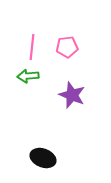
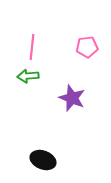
pink pentagon: moved 20 px right
purple star: moved 3 px down
black ellipse: moved 2 px down
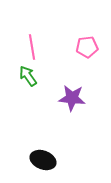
pink line: rotated 15 degrees counterclockwise
green arrow: rotated 60 degrees clockwise
purple star: rotated 16 degrees counterclockwise
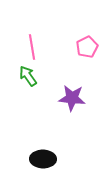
pink pentagon: rotated 20 degrees counterclockwise
black ellipse: moved 1 px up; rotated 20 degrees counterclockwise
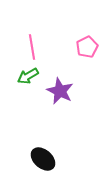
green arrow: rotated 85 degrees counterclockwise
purple star: moved 12 px left, 7 px up; rotated 20 degrees clockwise
black ellipse: rotated 40 degrees clockwise
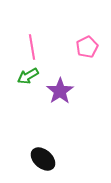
purple star: rotated 12 degrees clockwise
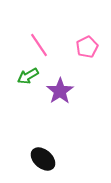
pink line: moved 7 px right, 2 px up; rotated 25 degrees counterclockwise
